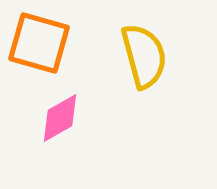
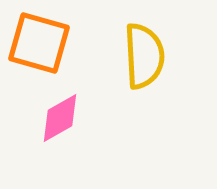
yellow semicircle: rotated 12 degrees clockwise
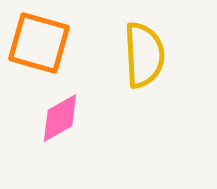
yellow semicircle: moved 1 px up
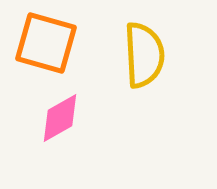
orange square: moved 7 px right
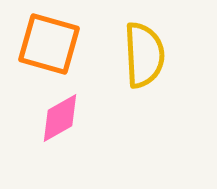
orange square: moved 3 px right, 1 px down
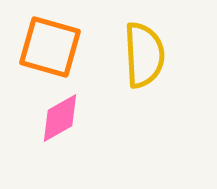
orange square: moved 1 px right, 3 px down
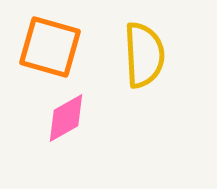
pink diamond: moved 6 px right
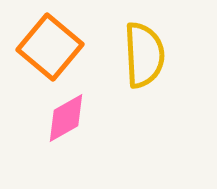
orange square: rotated 24 degrees clockwise
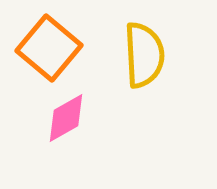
orange square: moved 1 px left, 1 px down
